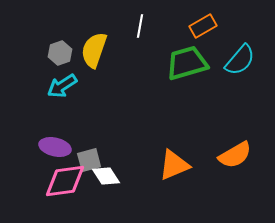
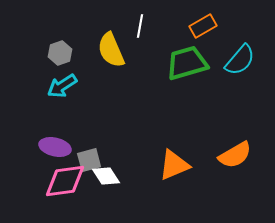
yellow semicircle: moved 17 px right; rotated 42 degrees counterclockwise
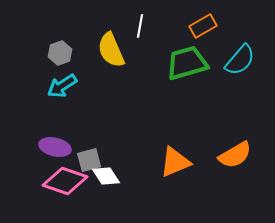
orange triangle: moved 1 px right, 3 px up
pink diamond: rotated 27 degrees clockwise
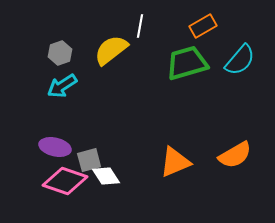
yellow semicircle: rotated 75 degrees clockwise
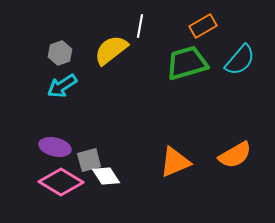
pink diamond: moved 4 px left, 1 px down; rotated 12 degrees clockwise
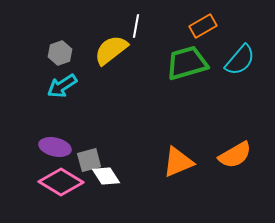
white line: moved 4 px left
orange triangle: moved 3 px right
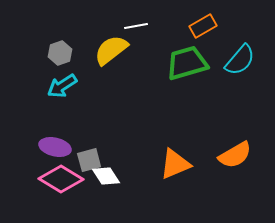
white line: rotated 70 degrees clockwise
orange triangle: moved 3 px left, 2 px down
pink diamond: moved 3 px up
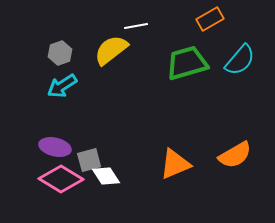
orange rectangle: moved 7 px right, 7 px up
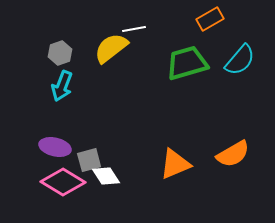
white line: moved 2 px left, 3 px down
yellow semicircle: moved 2 px up
cyan arrow: rotated 36 degrees counterclockwise
orange semicircle: moved 2 px left, 1 px up
pink diamond: moved 2 px right, 3 px down
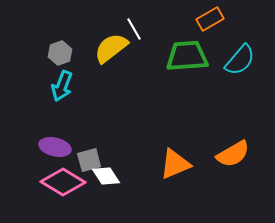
white line: rotated 70 degrees clockwise
green trapezoid: moved 7 px up; rotated 12 degrees clockwise
